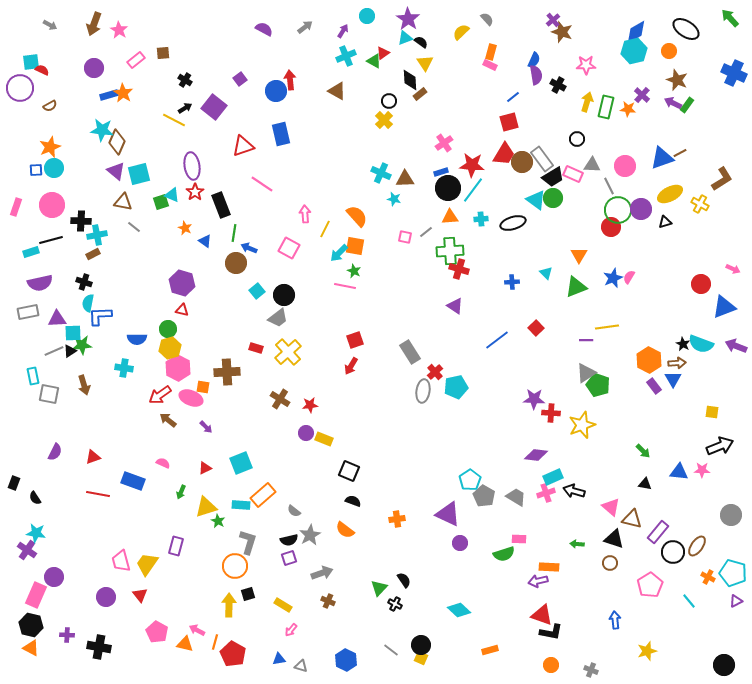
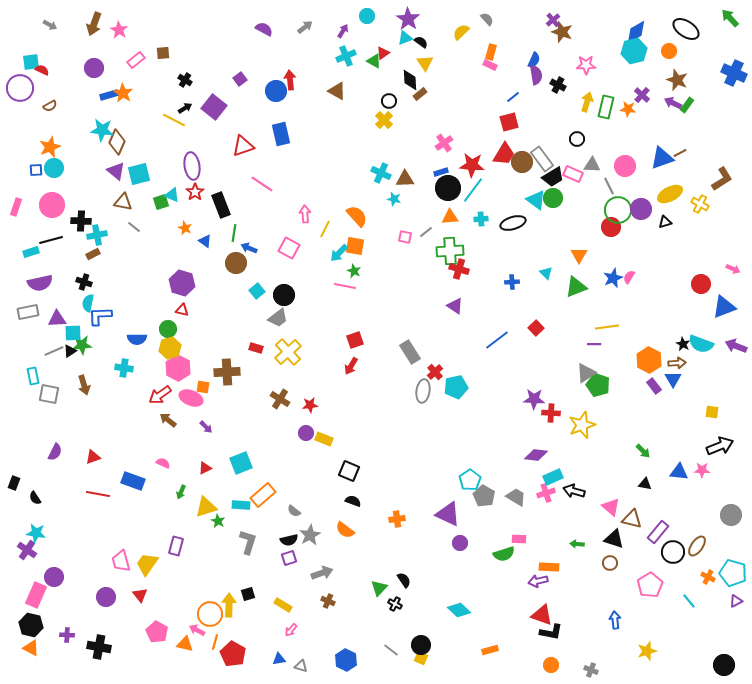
purple line at (586, 340): moved 8 px right, 4 px down
orange circle at (235, 566): moved 25 px left, 48 px down
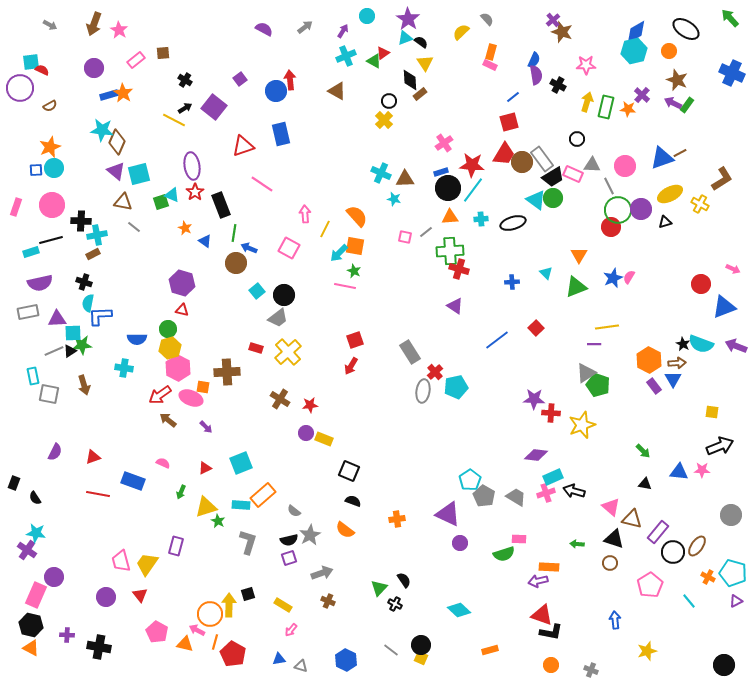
blue cross at (734, 73): moved 2 px left
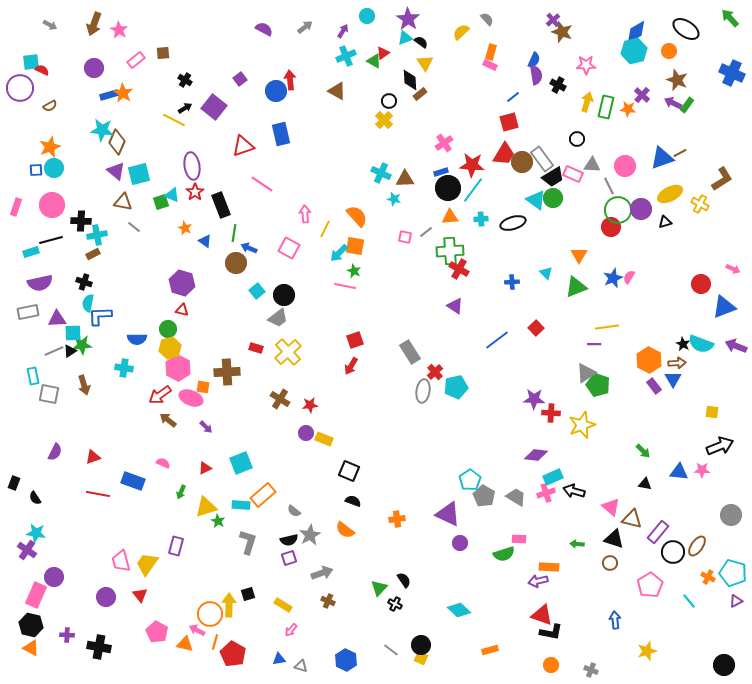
red cross at (459, 269): rotated 12 degrees clockwise
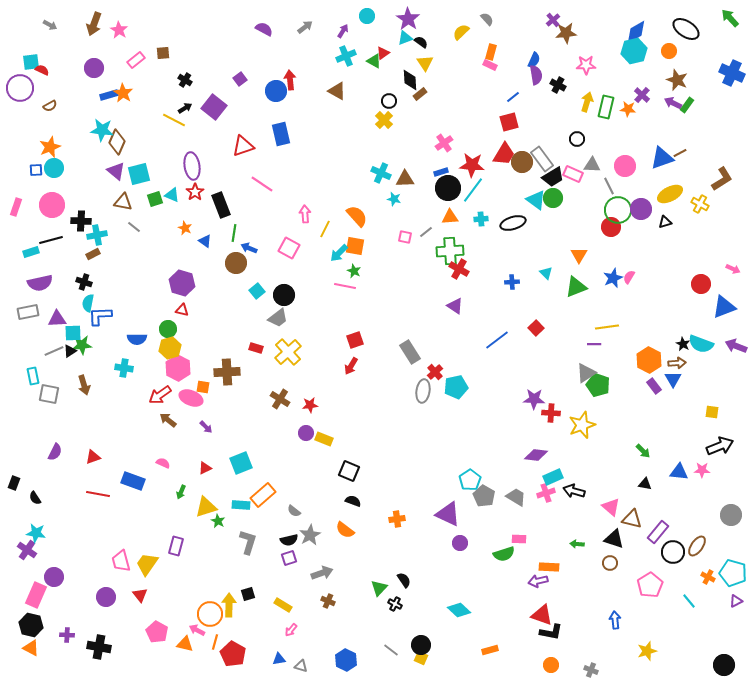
brown star at (562, 32): moved 4 px right, 1 px down; rotated 25 degrees counterclockwise
green square at (161, 202): moved 6 px left, 3 px up
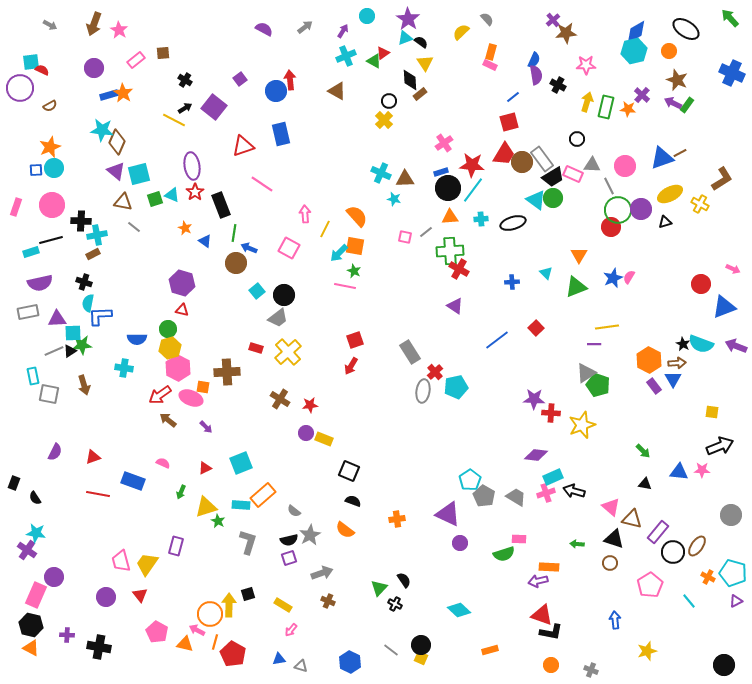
blue hexagon at (346, 660): moved 4 px right, 2 px down
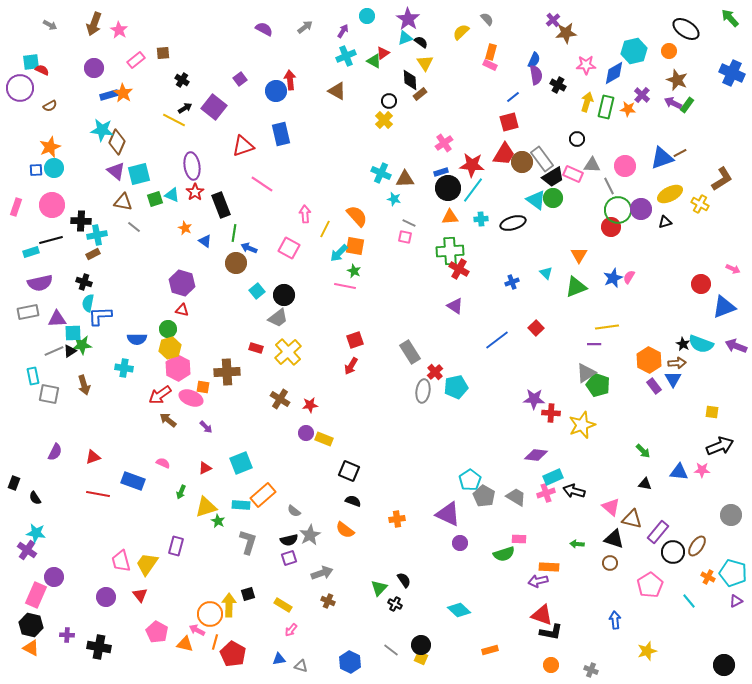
blue diamond at (636, 32): moved 22 px left, 41 px down
black cross at (185, 80): moved 3 px left
gray line at (426, 232): moved 17 px left, 9 px up; rotated 64 degrees clockwise
blue cross at (512, 282): rotated 16 degrees counterclockwise
